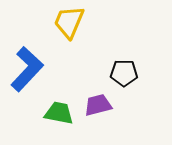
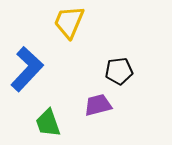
black pentagon: moved 5 px left, 2 px up; rotated 8 degrees counterclockwise
green trapezoid: moved 11 px left, 10 px down; rotated 120 degrees counterclockwise
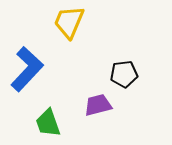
black pentagon: moved 5 px right, 3 px down
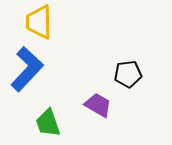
yellow trapezoid: moved 30 px left; rotated 24 degrees counterclockwise
black pentagon: moved 4 px right
purple trapezoid: rotated 44 degrees clockwise
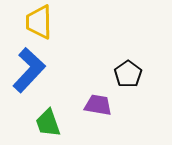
blue L-shape: moved 2 px right, 1 px down
black pentagon: rotated 28 degrees counterclockwise
purple trapezoid: rotated 20 degrees counterclockwise
